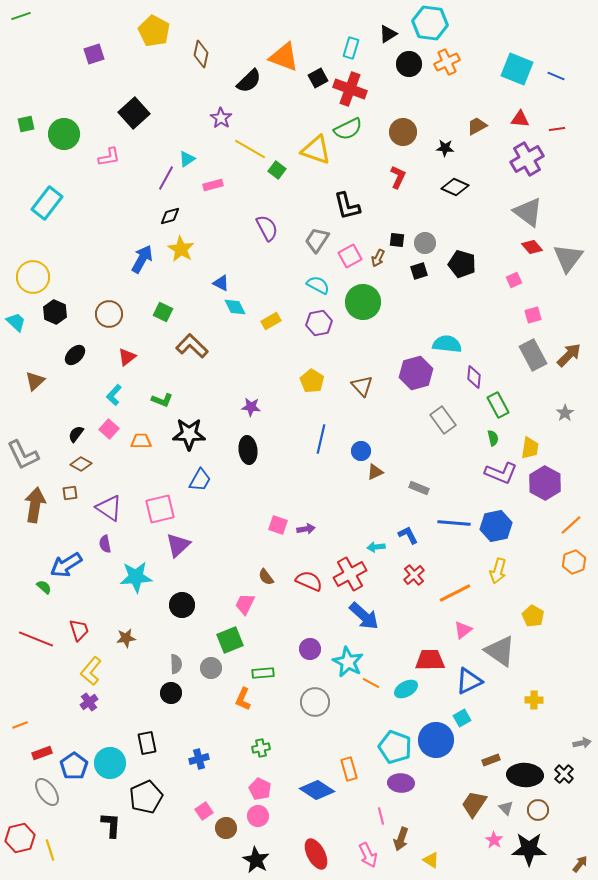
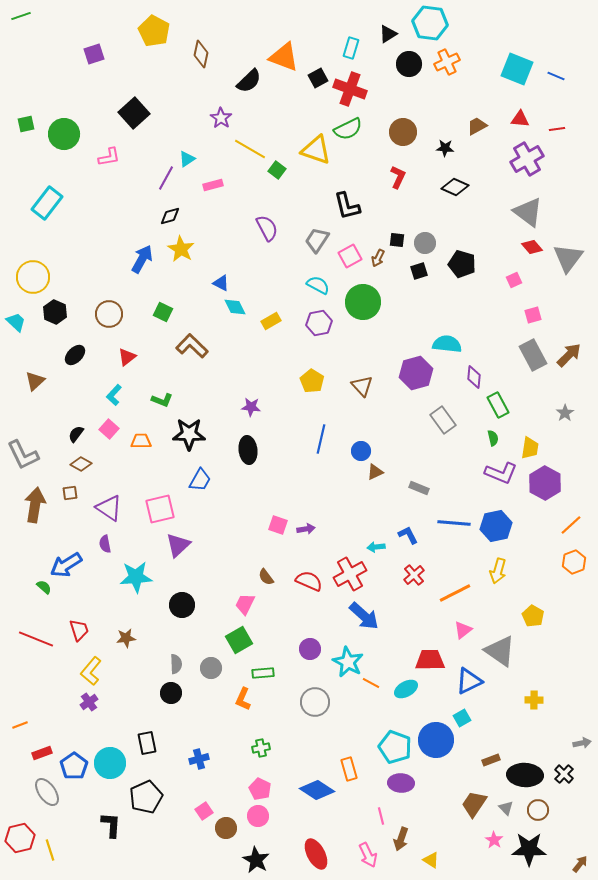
green square at (230, 640): moved 9 px right; rotated 8 degrees counterclockwise
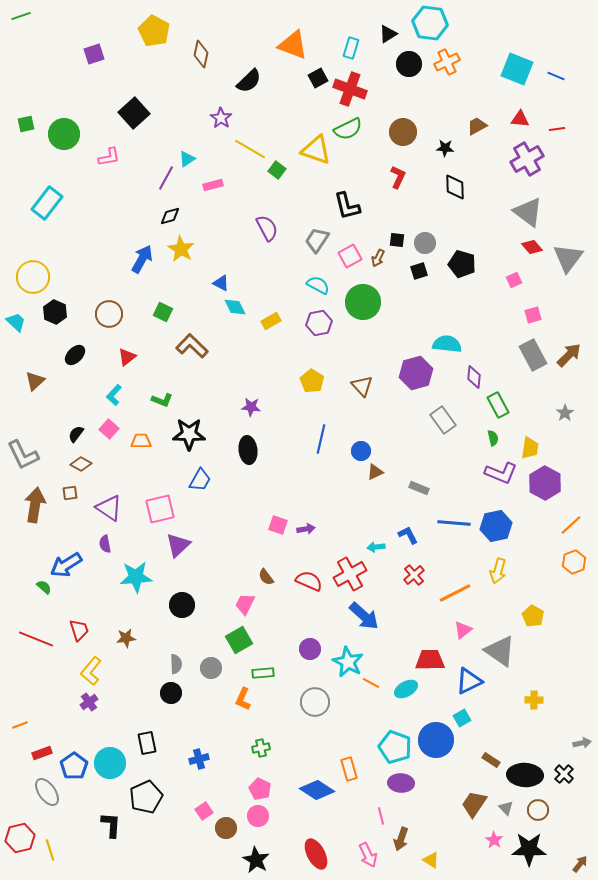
orange triangle at (284, 57): moved 9 px right, 12 px up
black diamond at (455, 187): rotated 64 degrees clockwise
brown rectangle at (491, 760): rotated 54 degrees clockwise
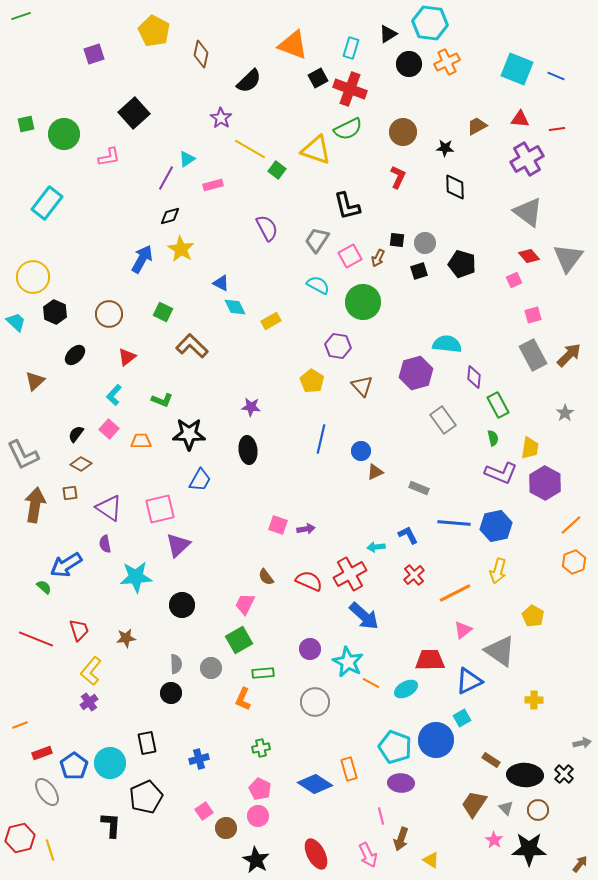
red diamond at (532, 247): moved 3 px left, 9 px down
purple hexagon at (319, 323): moved 19 px right, 23 px down; rotated 20 degrees clockwise
blue diamond at (317, 790): moved 2 px left, 6 px up
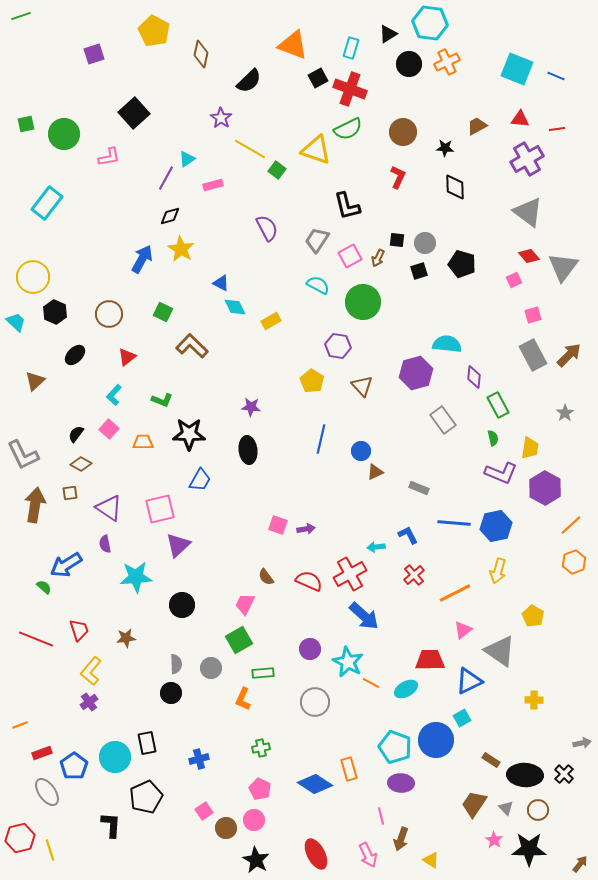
gray triangle at (568, 258): moved 5 px left, 9 px down
orange trapezoid at (141, 441): moved 2 px right, 1 px down
purple hexagon at (545, 483): moved 5 px down
cyan circle at (110, 763): moved 5 px right, 6 px up
pink circle at (258, 816): moved 4 px left, 4 px down
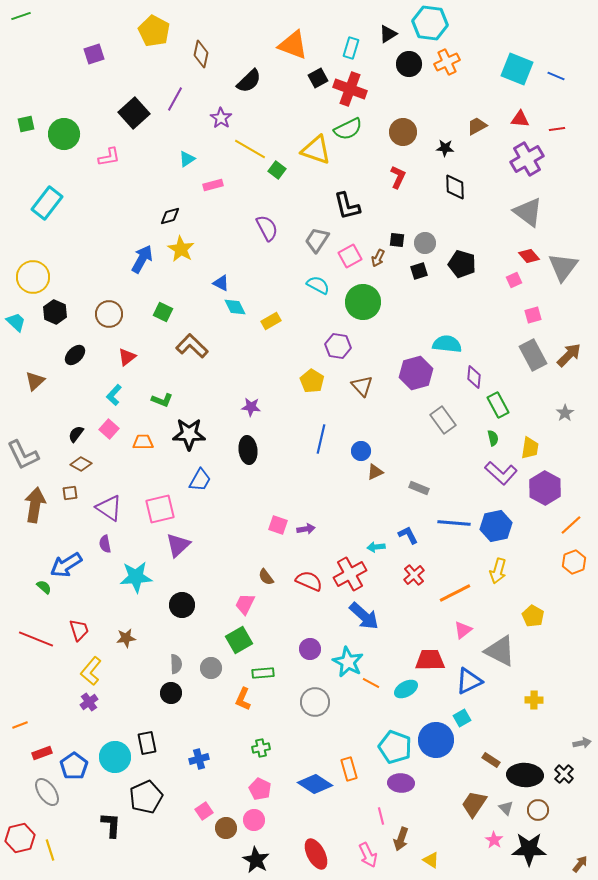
purple line at (166, 178): moved 9 px right, 79 px up
purple L-shape at (501, 473): rotated 20 degrees clockwise
gray triangle at (500, 651): rotated 8 degrees counterclockwise
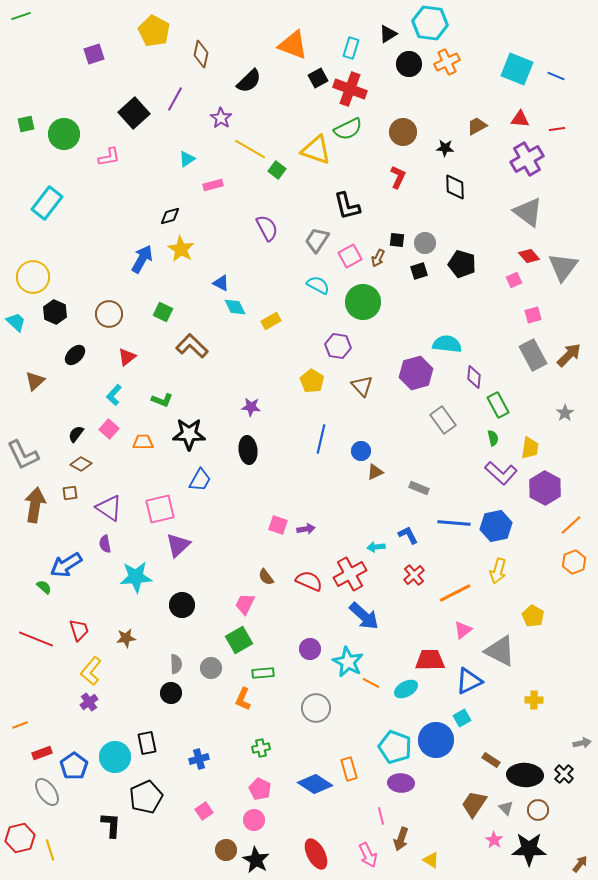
gray circle at (315, 702): moved 1 px right, 6 px down
brown circle at (226, 828): moved 22 px down
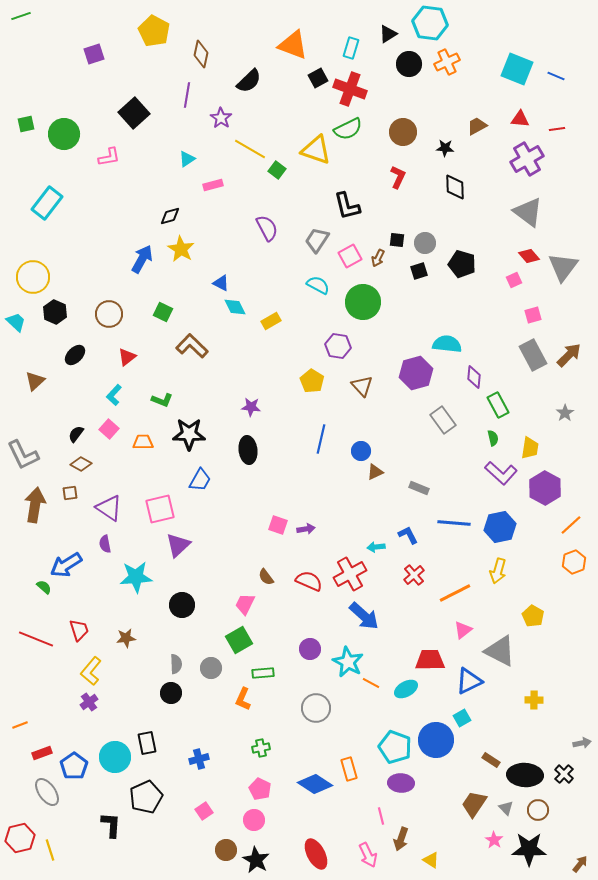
purple line at (175, 99): moved 12 px right, 4 px up; rotated 20 degrees counterclockwise
blue hexagon at (496, 526): moved 4 px right, 1 px down
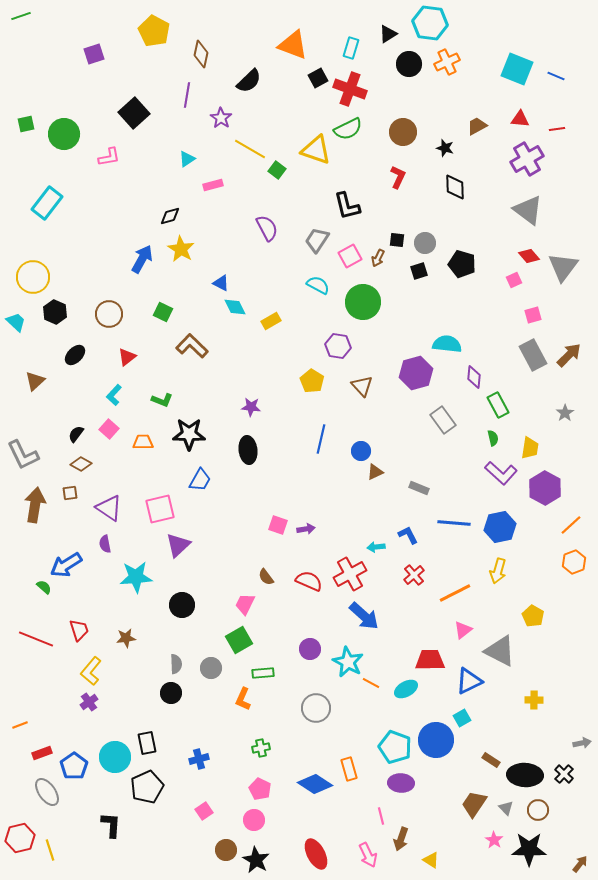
black star at (445, 148): rotated 12 degrees clockwise
gray triangle at (528, 212): moved 2 px up
black pentagon at (146, 797): moved 1 px right, 10 px up
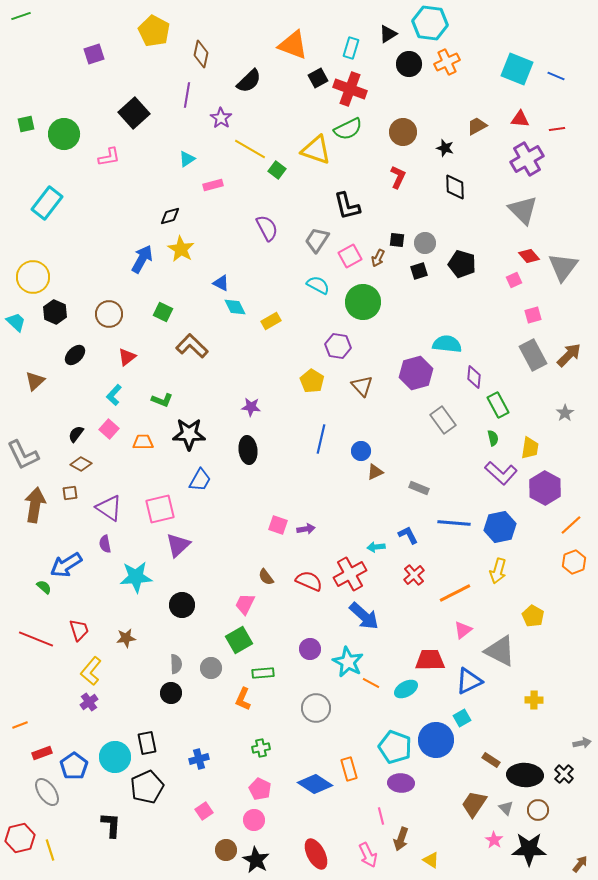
gray triangle at (528, 210): moved 5 px left; rotated 8 degrees clockwise
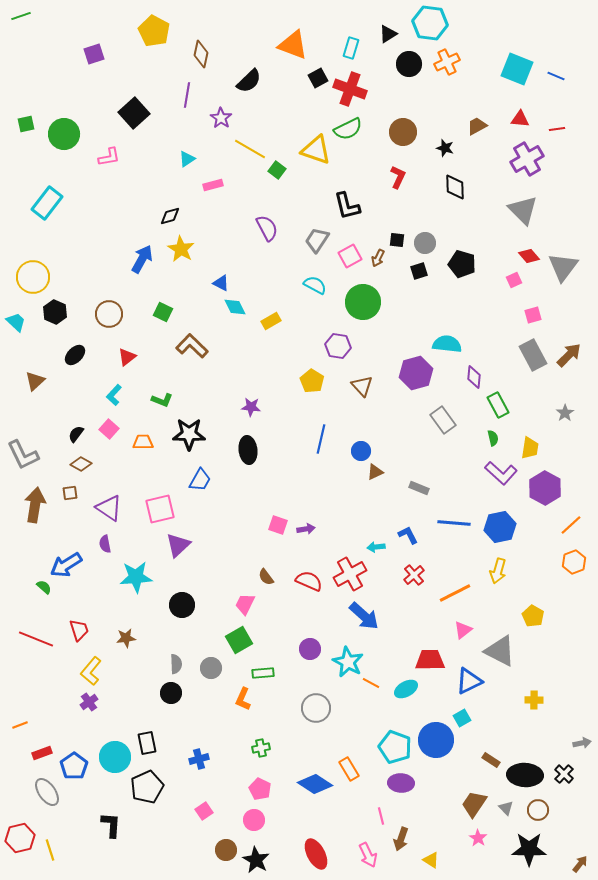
cyan semicircle at (318, 285): moved 3 px left
orange rectangle at (349, 769): rotated 15 degrees counterclockwise
pink star at (494, 840): moved 16 px left, 2 px up
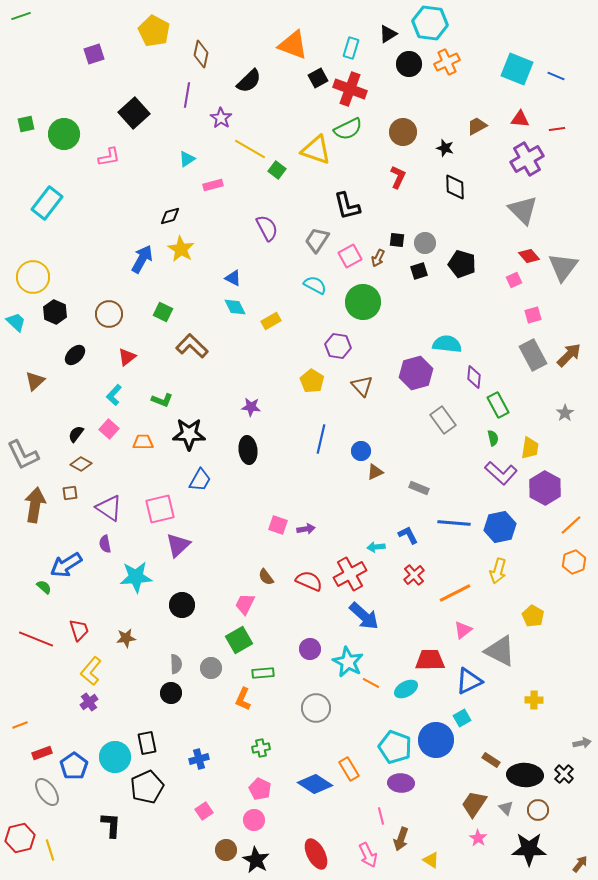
blue triangle at (221, 283): moved 12 px right, 5 px up
